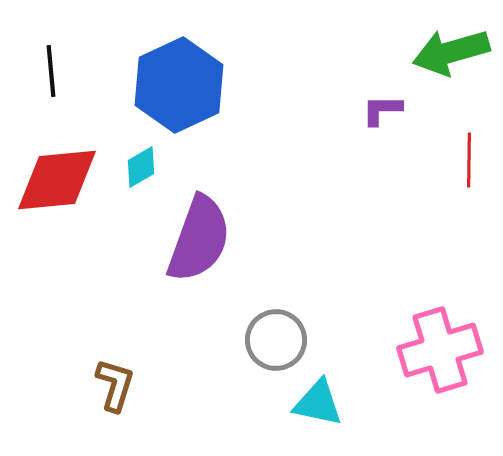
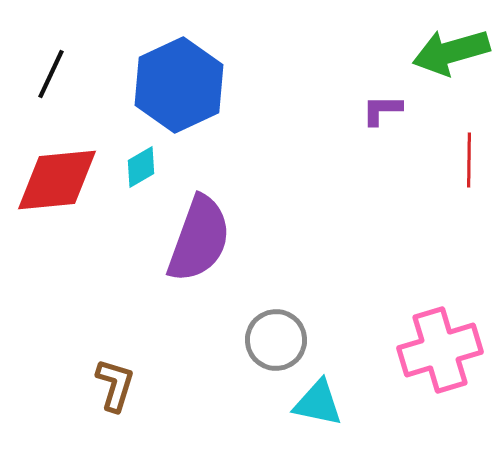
black line: moved 3 px down; rotated 30 degrees clockwise
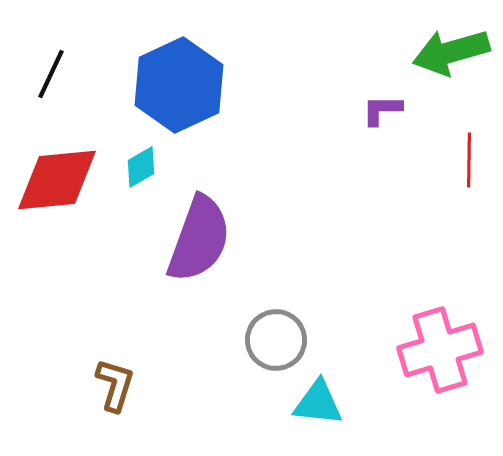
cyan triangle: rotated 6 degrees counterclockwise
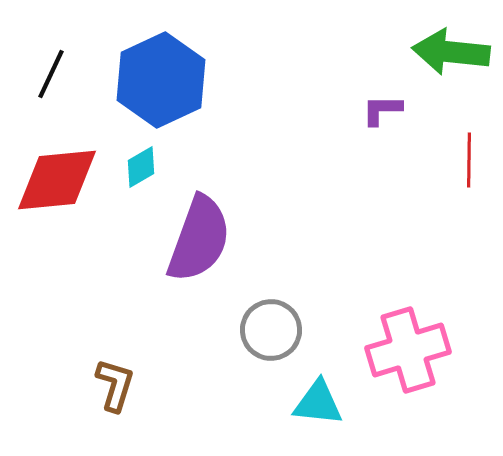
green arrow: rotated 22 degrees clockwise
blue hexagon: moved 18 px left, 5 px up
gray circle: moved 5 px left, 10 px up
pink cross: moved 32 px left
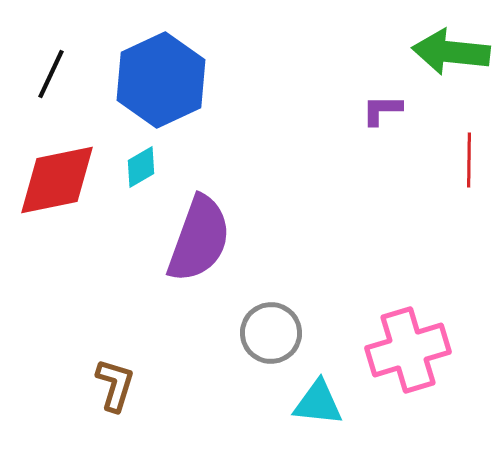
red diamond: rotated 6 degrees counterclockwise
gray circle: moved 3 px down
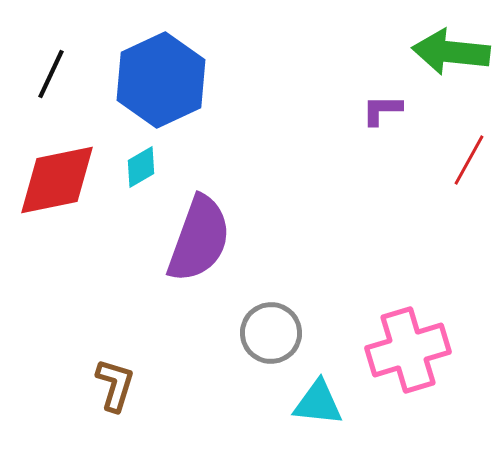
red line: rotated 28 degrees clockwise
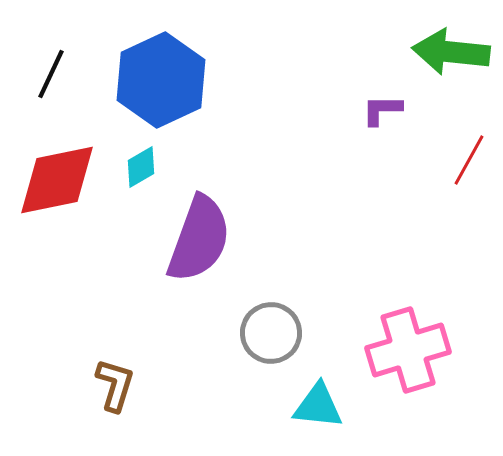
cyan triangle: moved 3 px down
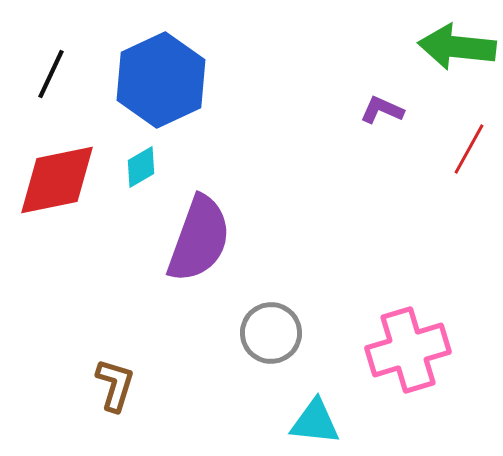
green arrow: moved 6 px right, 5 px up
purple L-shape: rotated 24 degrees clockwise
red line: moved 11 px up
cyan triangle: moved 3 px left, 16 px down
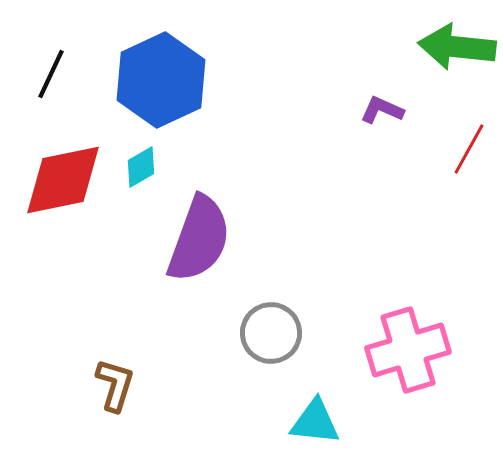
red diamond: moved 6 px right
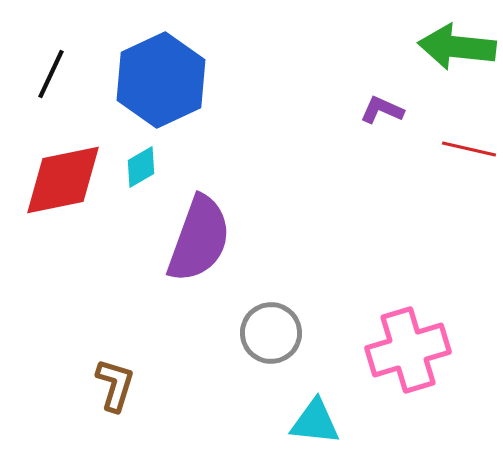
red line: rotated 74 degrees clockwise
